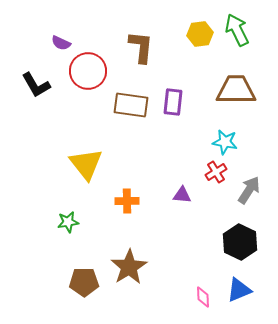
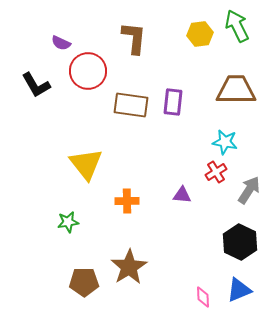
green arrow: moved 4 px up
brown L-shape: moved 7 px left, 9 px up
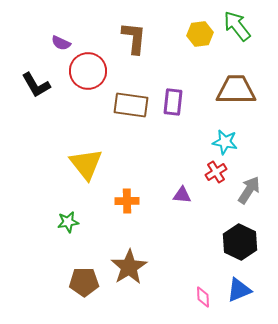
green arrow: rotated 12 degrees counterclockwise
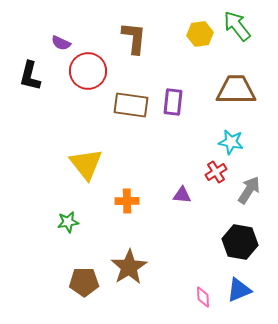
black L-shape: moved 6 px left, 9 px up; rotated 44 degrees clockwise
cyan star: moved 6 px right
black hexagon: rotated 16 degrees counterclockwise
